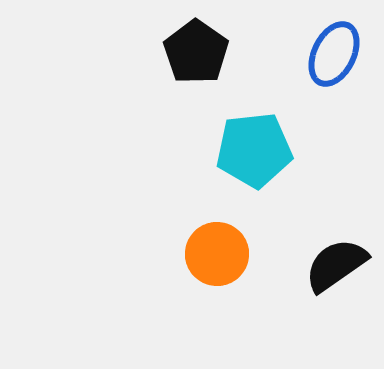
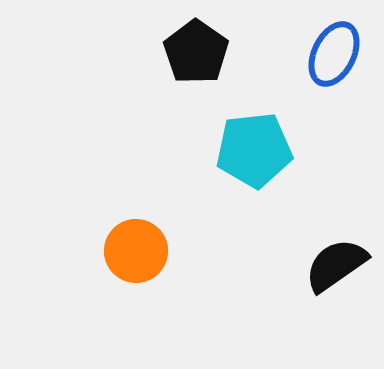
orange circle: moved 81 px left, 3 px up
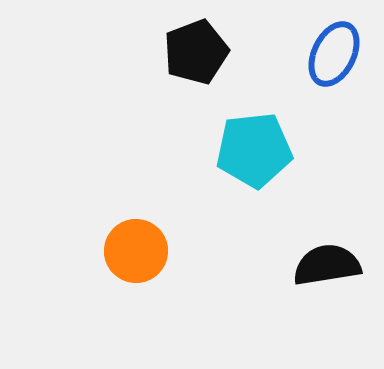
black pentagon: rotated 16 degrees clockwise
black semicircle: moved 9 px left; rotated 26 degrees clockwise
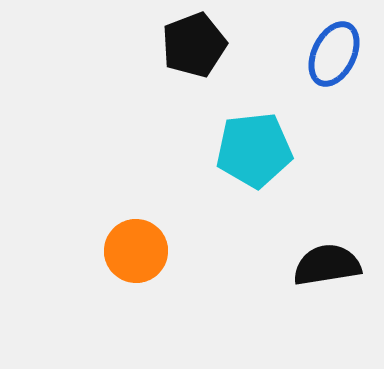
black pentagon: moved 2 px left, 7 px up
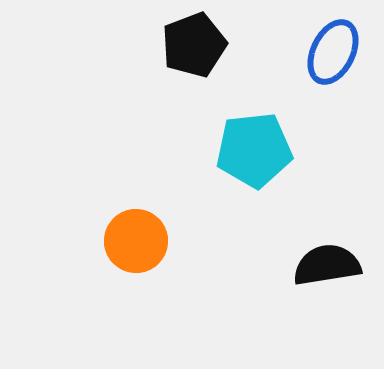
blue ellipse: moved 1 px left, 2 px up
orange circle: moved 10 px up
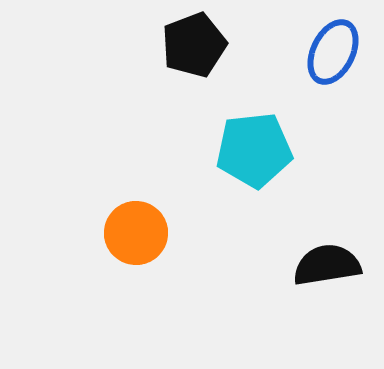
orange circle: moved 8 px up
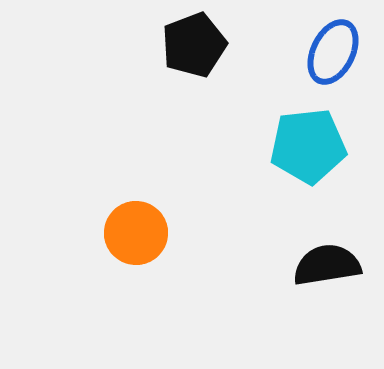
cyan pentagon: moved 54 px right, 4 px up
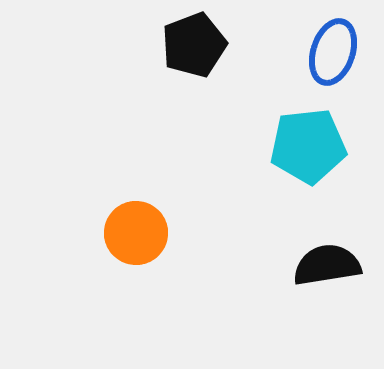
blue ellipse: rotated 8 degrees counterclockwise
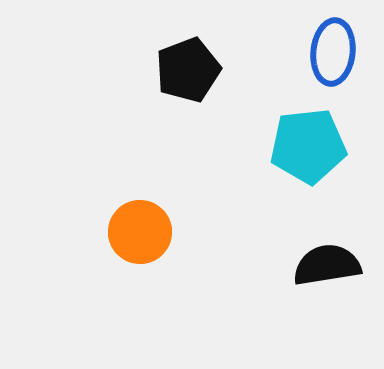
black pentagon: moved 6 px left, 25 px down
blue ellipse: rotated 12 degrees counterclockwise
orange circle: moved 4 px right, 1 px up
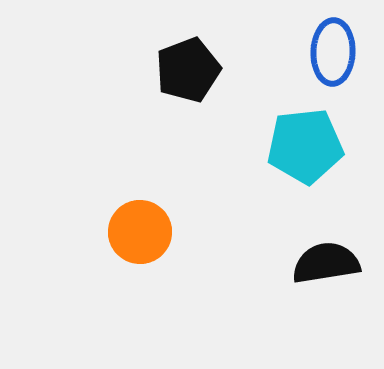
blue ellipse: rotated 4 degrees counterclockwise
cyan pentagon: moved 3 px left
black semicircle: moved 1 px left, 2 px up
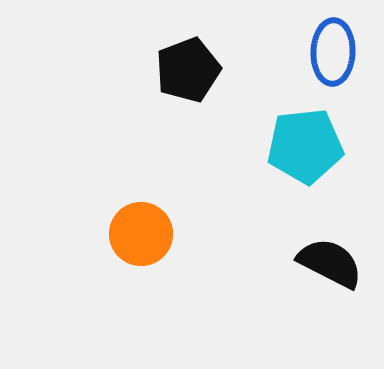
orange circle: moved 1 px right, 2 px down
black semicircle: moved 4 px right; rotated 36 degrees clockwise
